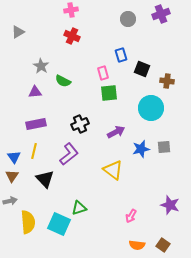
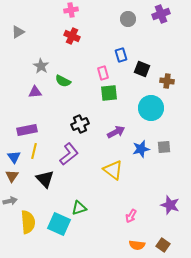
purple rectangle: moved 9 px left, 6 px down
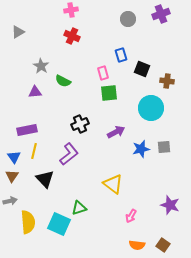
yellow triangle: moved 14 px down
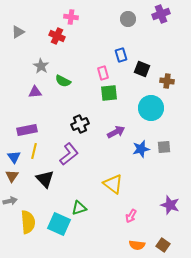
pink cross: moved 7 px down; rotated 16 degrees clockwise
red cross: moved 15 px left
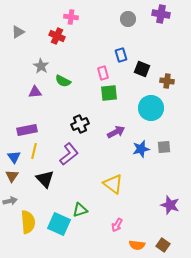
purple cross: rotated 30 degrees clockwise
green triangle: moved 1 px right, 2 px down
pink arrow: moved 14 px left, 9 px down
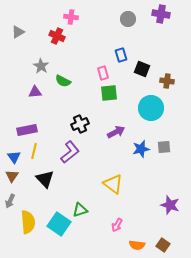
purple L-shape: moved 1 px right, 2 px up
gray arrow: rotated 128 degrees clockwise
cyan square: rotated 10 degrees clockwise
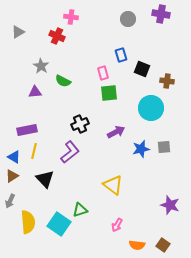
blue triangle: rotated 24 degrees counterclockwise
brown triangle: rotated 24 degrees clockwise
yellow triangle: moved 1 px down
